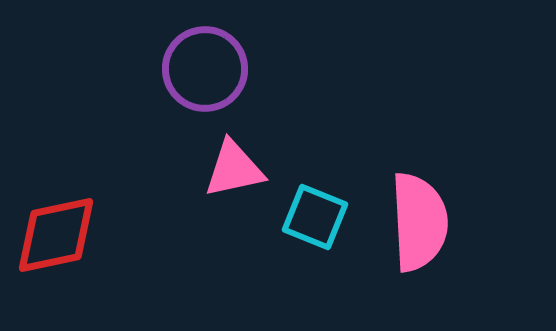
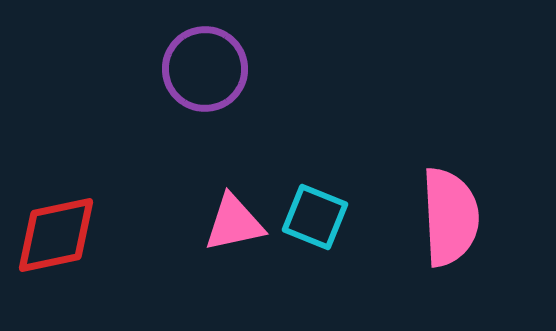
pink triangle: moved 54 px down
pink semicircle: moved 31 px right, 5 px up
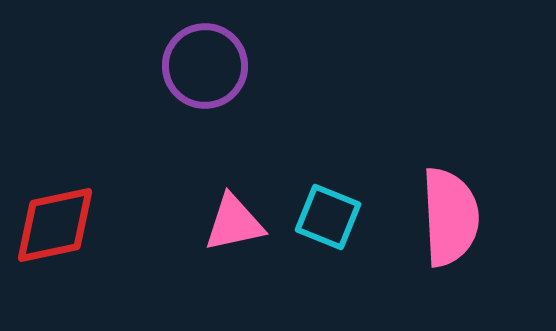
purple circle: moved 3 px up
cyan square: moved 13 px right
red diamond: moved 1 px left, 10 px up
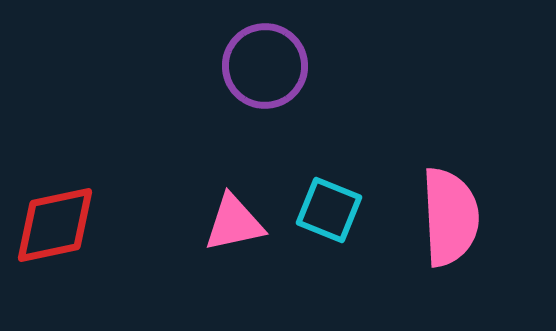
purple circle: moved 60 px right
cyan square: moved 1 px right, 7 px up
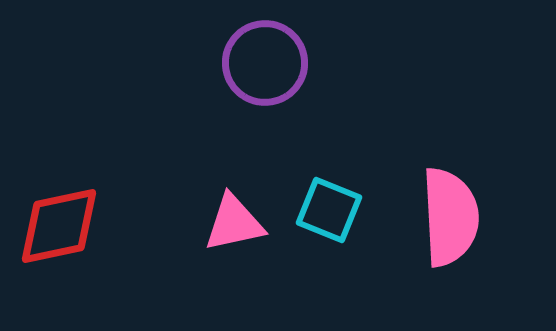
purple circle: moved 3 px up
red diamond: moved 4 px right, 1 px down
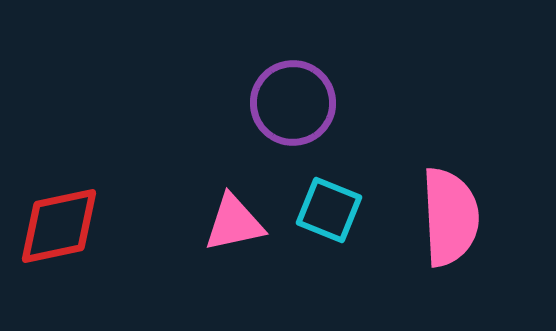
purple circle: moved 28 px right, 40 px down
